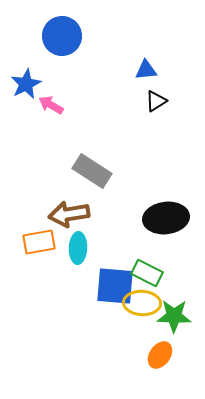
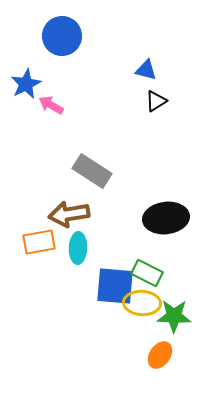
blue triangle: rotated 20 degrees clockwise
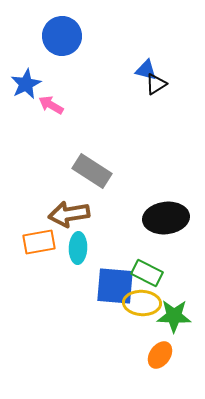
black triangle: moved 17 px up
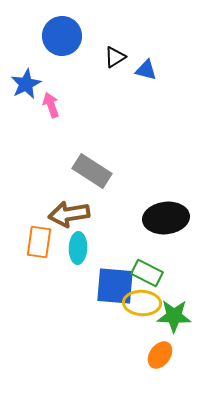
black triangle: moved 41 px left, 27 px up
pink arrow: rotated 40 degrees clockwise
orange rectangle: rotated 72 degrees counterclockwise
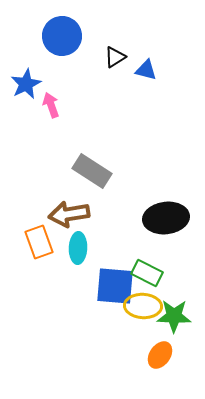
orange rectangle: rotated 28 degrees counterclockwise
yellow ellipse: moved 1 px right, 3 px down
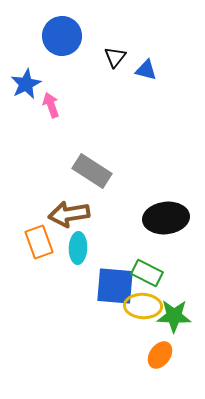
black triangle: rotated 20 degrees counterclockwise
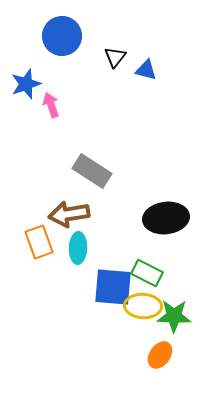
blue star: rotated 8 degrees clockwise
blue square: moved 2 px left, 1 px down
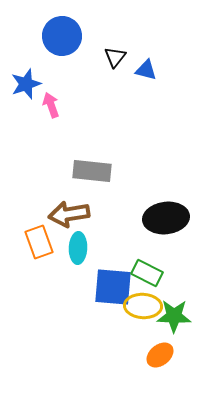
gray rectangle: rotated 27 degrees counterclockwise
orange ellipse: rotated 16 degrees clockwise
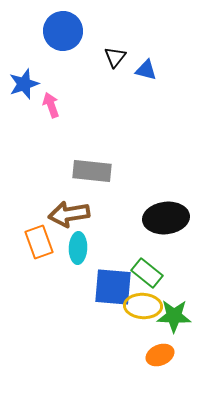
blue circle: moved 1 px right, 5 px up
blue star: moved 2 px left
green rectangle: rotated 12 degrees clockwise
orange ellipse: rotated 16 degrees clockwise
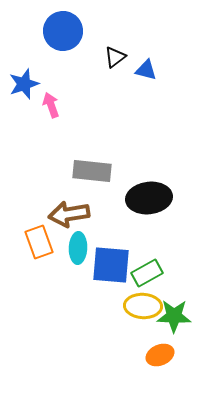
black triangle: rotated 15 degrees clockwise
black ellipse: moved 17 px left, 20 px up
green rectangle: rotated 68 degrees counterclockwise
blue square: moved 2 px left, 22 px up
